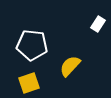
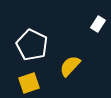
white pentagon: rotated 20 degrees clockwise
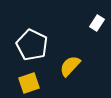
white rectangle: moved 1 px left, 1 px up
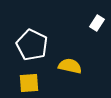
yellow semicircle: rotated 60 degrees clockwise
yellow square: rotated 15 degrees clockwise
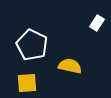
yellow square: moved 2 px left
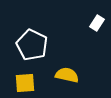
yellow semicircle: moved 3 px left, 9 px down
yellow square: moved 2 px left
